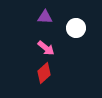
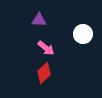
purple triangle: moved 6 px left, 3 px down
white circle: moved 7 px right, 6 px down
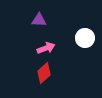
white circle: moved 2 px right, 4 px down
pink arrow: rotated 60 degrees counterclockwise
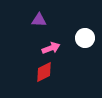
pink arrow: moved 5 px right
red diamond: moved 1 px up; rotated 15 degrees clockwise
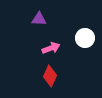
purple triangle: moved 1 px up
red diamond: moved 6 px right, 4 px down; rotated 40 degrees counterclockwise
